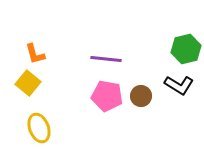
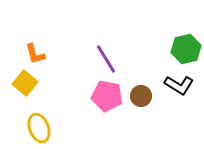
purple line: rotated 52 degrees clockwise
yellow square: moved 3 px left
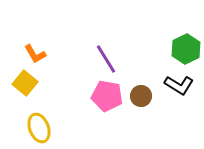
green hexagon: rotated 12 degrees counterclockwise
orange L-shape: rotated 15 degrees counterclockwise
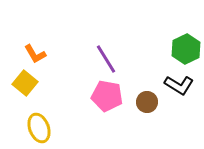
brown circle: moved 6 px right, 6 px down
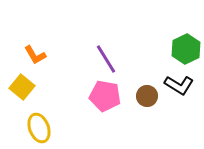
orange L-shape: moved 1 px down
yellow square: moved 3 px left, 4 px down
pink pentagon: moved 2 px left
brown circle: moved 6 px up
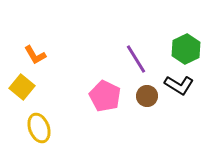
purple line: moved 30 px right
pink pentagon: rotated 16 degrees clockwise
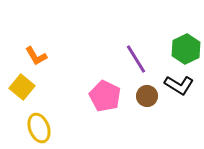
orange L-shape: moved 1 px right, 1 px down
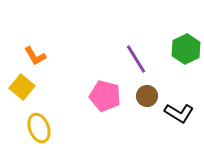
orange L-shape: moved 1 px left
black L-shape: moved 28 px down
pink pentagon: rotated 12 degrees counterclockwise
